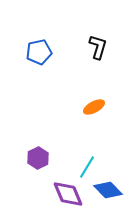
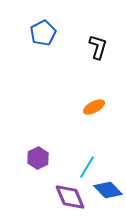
blue pentagon: moved 4 px right, 19 px up; rotated 15 degrees counterclockwise
purple diamond: moved 2 px right, 3 px down
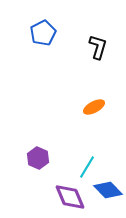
purple hexagon: rotated 10 degrees counterclockwise
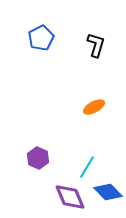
blue pentagon: moved 2 px left, 5 px down
black L-shape: moved 2 px left, 2 px up
blue diamond: moved 2 px down
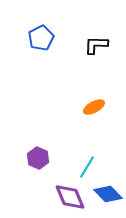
black L-shape: rotated 105 degrees counterclockwise
blue diamond: moved 2 px down
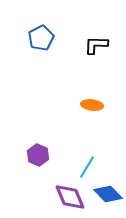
orange ellipse: moved 2 px left, 2 px up; rotated 35 degrees clockwise
purple hexagon: moved 3 px up
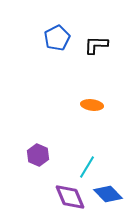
blue pentagon: moved 16 px right
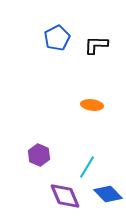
purple hexagon: moved 1 px right
purple diamond: moved 5 px left, 1 px up
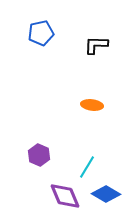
blue pentagon: moved 16 px left, 5 px up; rotated 15 degrees clockwise
blue diamond: moved 2 px left; rotated 16 degrees counterclockwise
